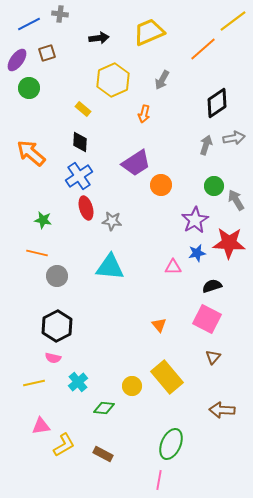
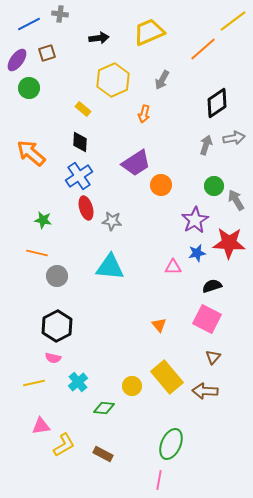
brown arrow at (222, 410): moved 17 px left, 19 px up
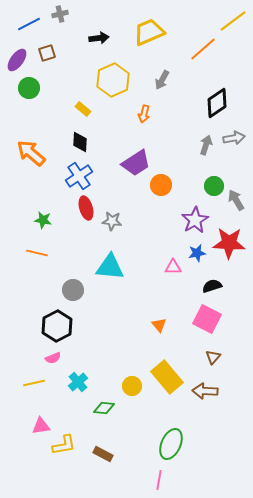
gray cross at (60, 14): rotated 21 degrees counterclockwise
gray circle at (57, 276): moved 16 px right, 14 px down
pink semicircle at (53, 358): rotated 35 degrees counterclockwise
yellow L-shape at (64, 445): rotated 20 degrees clockwise
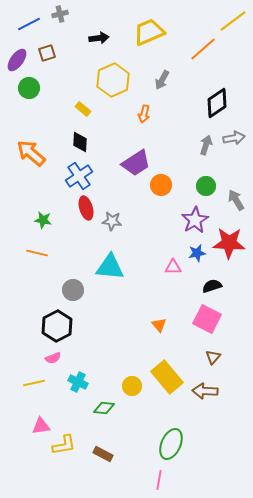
green circle at (214, 186): moved 8 px left
cyan cross at (78, 382): rotated 24 degrees counterclockwise
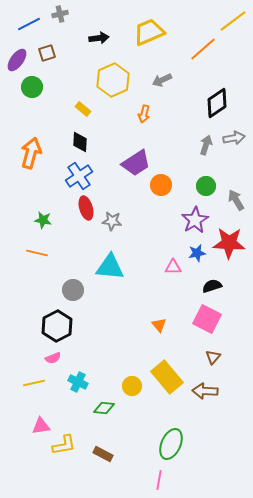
gray arrow at (162, 80): rotated 36 degrees clockwise
green circle at (29, 88): moved 3 px right, 1 px up
orange arrow at (31, 153): rotated 64 degrees clockwise
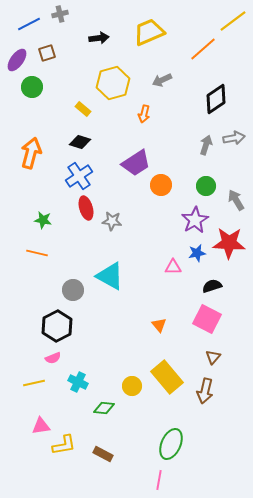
yellow hexagon at (113, 80): moved 3 px down; rotated 8 degrees clockwise
black diamond at (217, 103): moved 1 px left, 4 px up
black diamond at (80, 142): rotated 75 degrees counterclockwise
cyan triangle at (110, 267): moved 9 px down; rotated 24 degrees clockwise
brown arrow at (205, 391): rotated 80 degrees counterclockwise
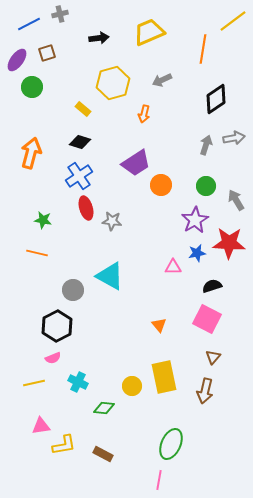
orange line at (203, 49): rotated 40 degrees counterclockwise
yellow rectangle at (167, 377): moved 3 px left; rotated 28 degrees clockwise
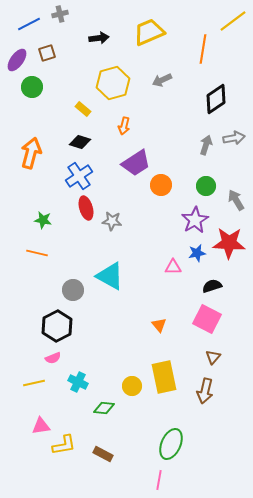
orange arrow at (144, 114): moved 20 px left, 12 px down
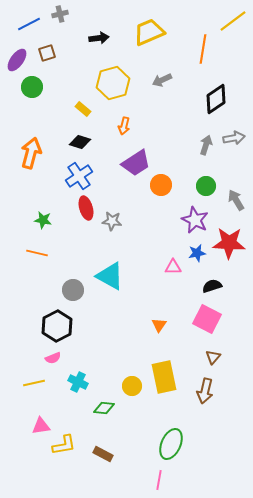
purple star at (195, 220): rotated 16 degrees counterclockwise
orange triangle at (159, 325): rotated 14 degrees clockwise
